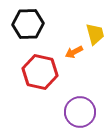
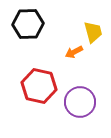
yellow trapezoid: moved 2 px left, 2 px up
red hexagon: moved 1 px left, 14 px down
purple circle: moved 10 px up
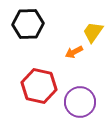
yellow trapezoid: rotated 130 degrees counterclockwise
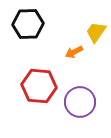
yellow trapezoid: moved 3 px right
red hexagon: rotated 8 degrees counterclockwise
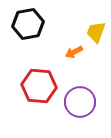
black hexagon: rotated 8 degrees counterclockwise
yellow trapezoid: rotated 15 degrees counterclockwise
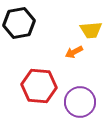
black hexagon: moved 9 px left, 1 px up
yellow trapezoid: moved 5 px left, 2 px up; rotated 115 degrees counterclockwise
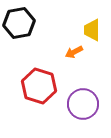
yellow trapezoid: moved 1 px right; rotated 95 degrees clockwise
red hexagon: rotated 12 degrees clockwise
purple circle: moved 3 px right, 2 px down
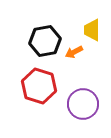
black hexagon: moved 26 px right, 18 px down
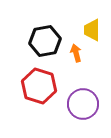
orange arrow: moved 2 px right, 1 px down; rotated 102 degrees clockwise
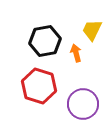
yellow trapezoid: rotated 25 degrees clockwise
